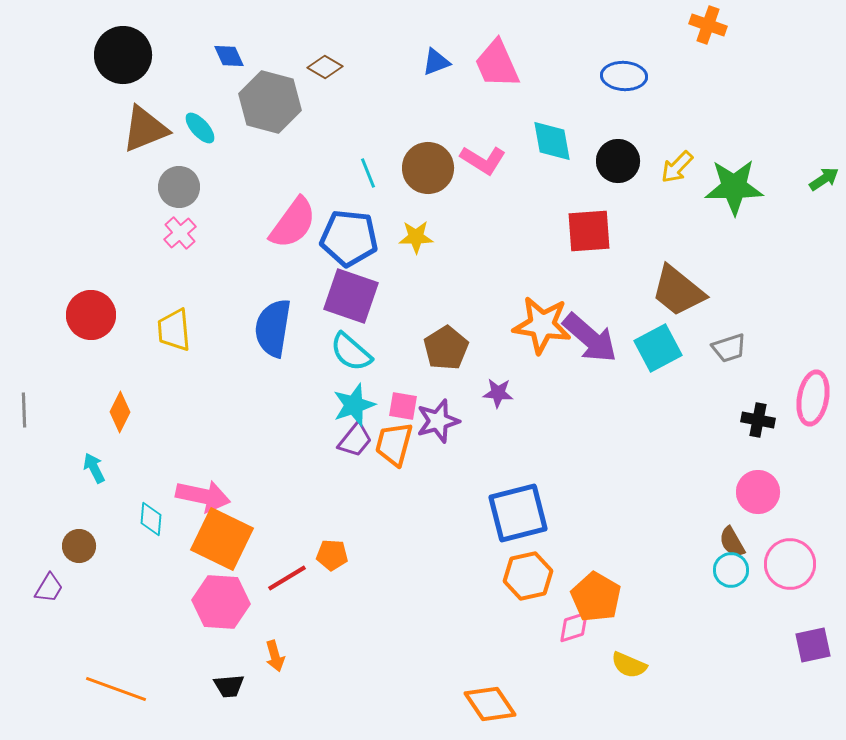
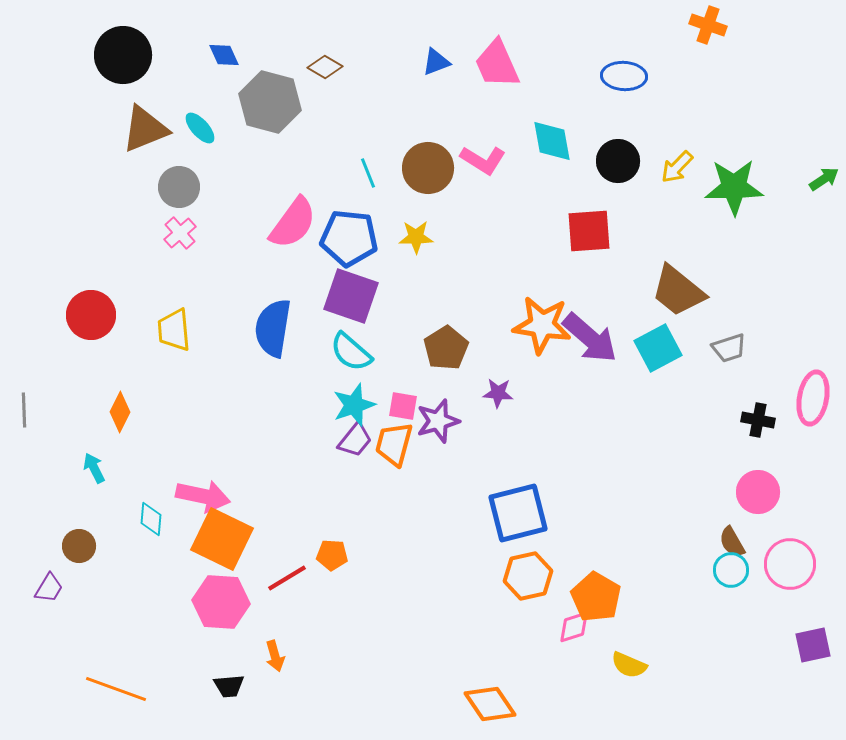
blue diamond at (229, 56): moved 5 px left, 1 px up
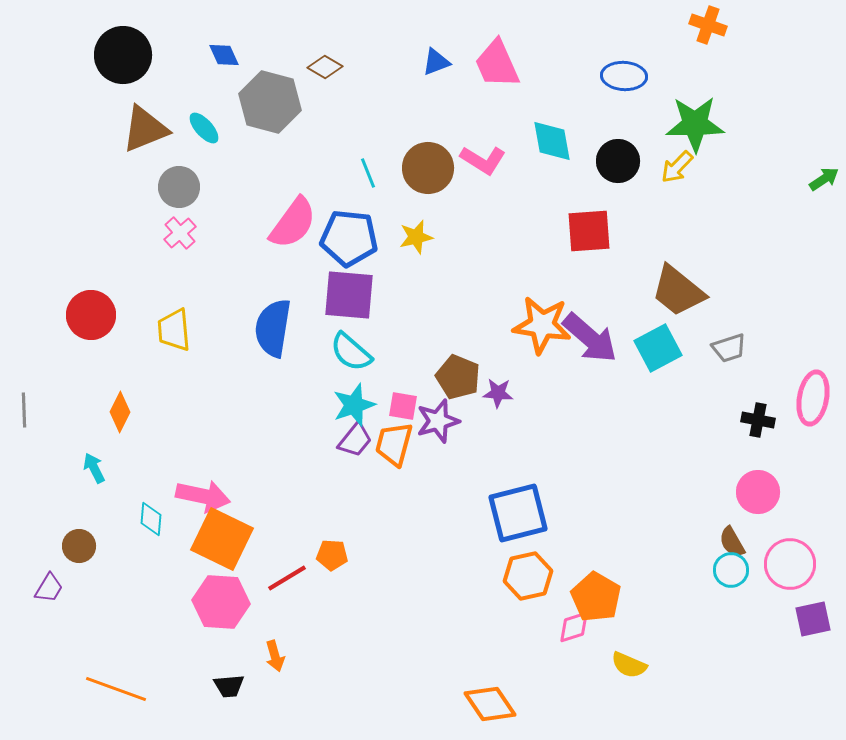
cyan ellipse at (200, 128): moved 4 px right
green star at (734, 187): moved 39 px left, 63 px up
yellow star at (416, 237): rotated 12 degrees counterclockwise
purple square at (351, 296): moved 2 px left, 1 px up; rotated 14 degrees counterclockwise
brown pentagon at (446, 348): moved 12 px right, 29 px down; rotated 18 degrees counterclockwise
purple square at (813, 645): moved 26 px up
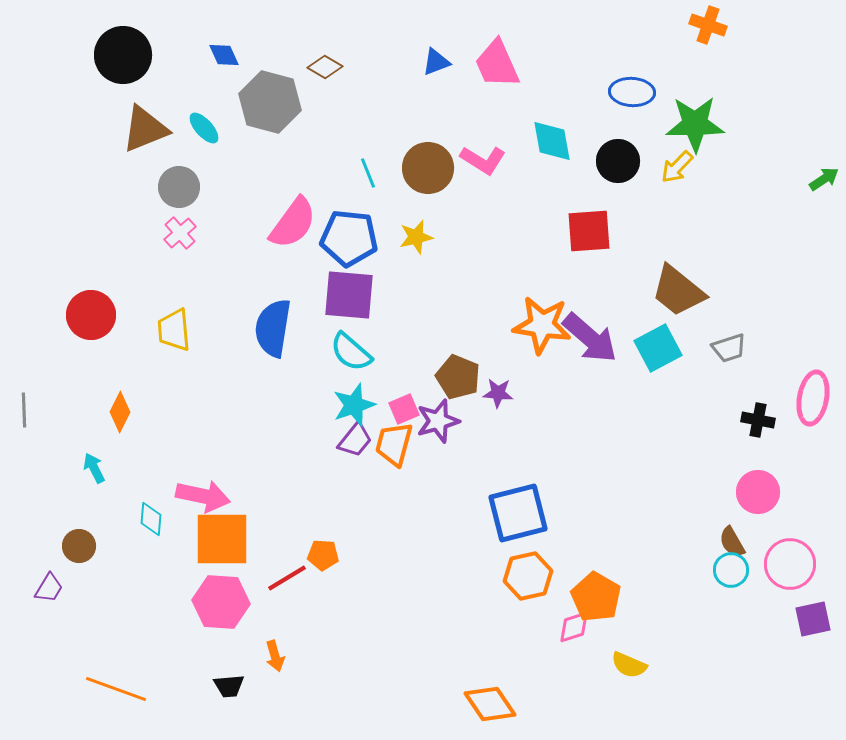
blue ellipse at (624, 76): moved 8 px right, 16 px down
pink square at (403, 406): moved 1 px right, 3 px down; rotated 32 degrees counterclockwise
orange square at (222, 539): rotated 26 degrees counterclockwise
orange pentagon at (332, 555): moved 9 px left
